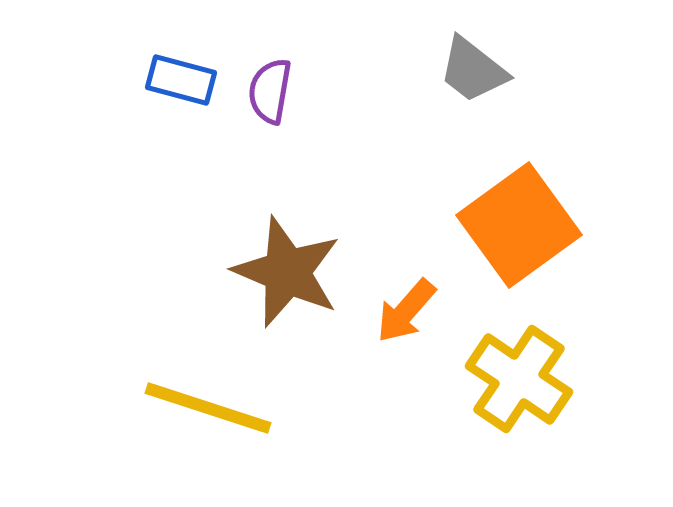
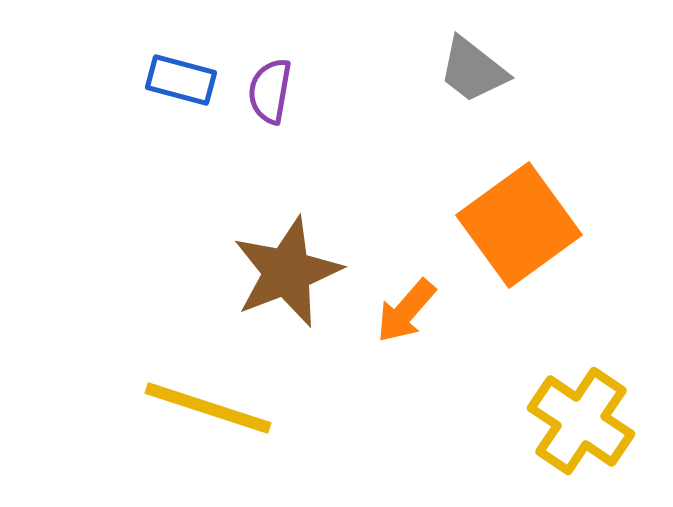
brown star: rotated 28 degrees clockwise
yellow cross: moved 62 px right, 42 px down
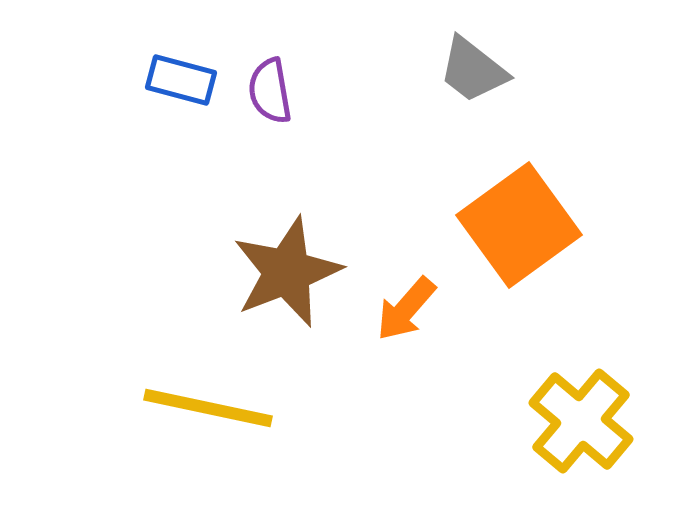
purple semicircle: rotated 20 degrees counterclockwise
orange arrow: moved 2 px up
yellow line: rotated 6 degrees counterclockwise
yellow cross: rotated 6 degrees clockwise
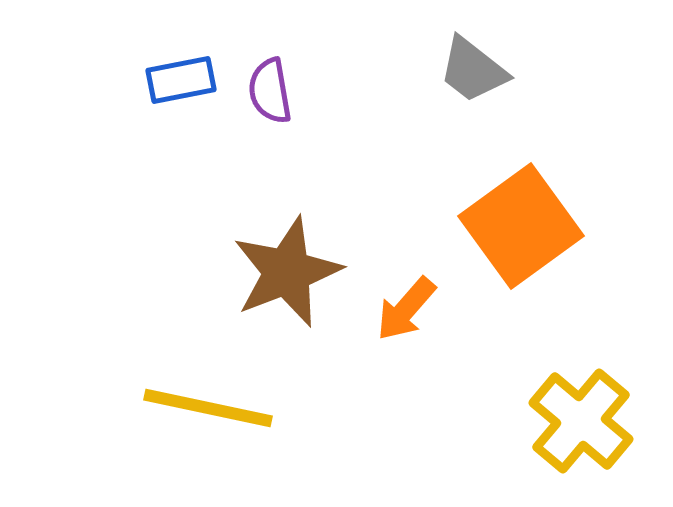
blue rectangle: rotated 26 degrees counterclockwise
orange square: moved 2 px right, 1 px down
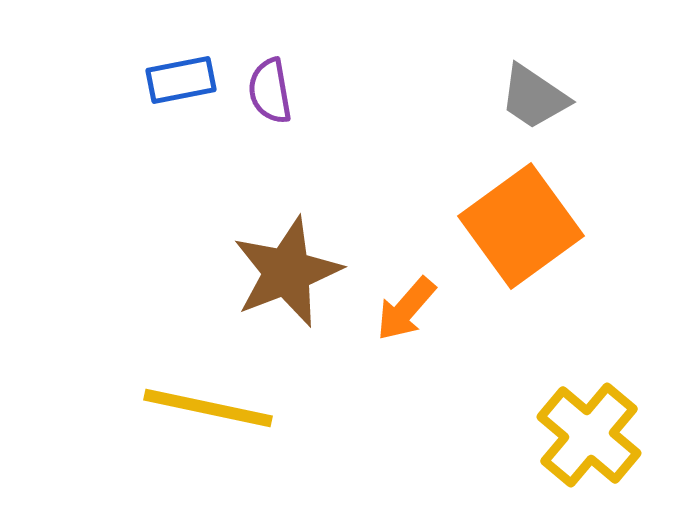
gray trapezoid: moved 61 px right, 27 px down; rotated 4 degrees counterclockwise
yellow cross: moved 8 px right, 14 px down
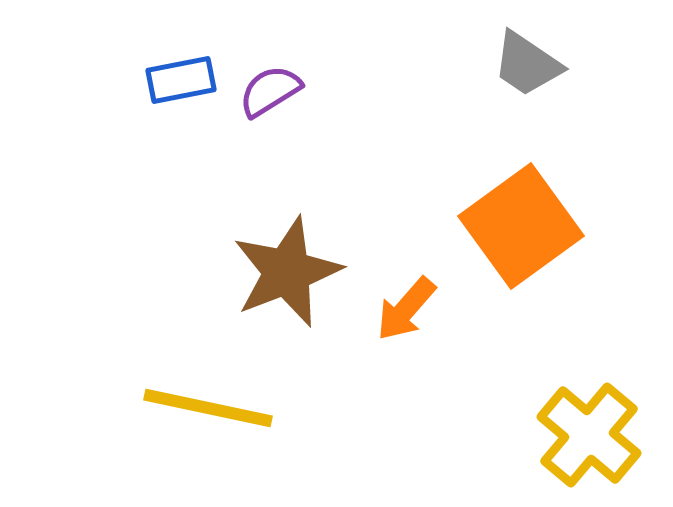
purple semicircle: rotated 68 degrees clockwise
gray trapezoid: moved 7 px left, 33 px up
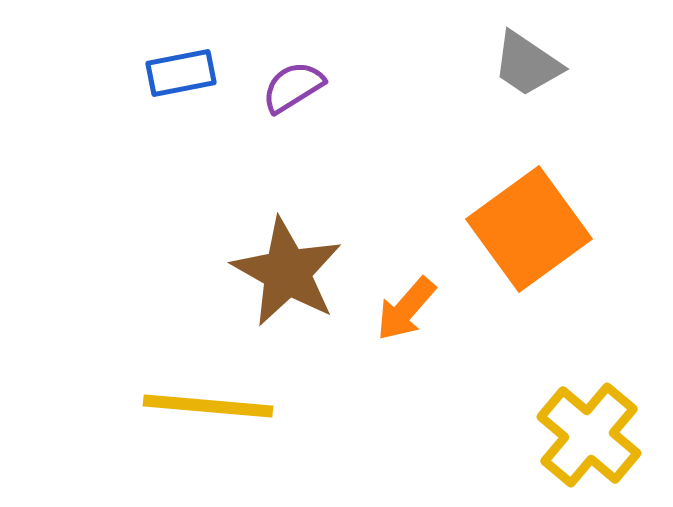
blue rectangle: moved 7 px up
purple semicircle: moved 23 px right, 4 px up
orange square: moved 8 px right, 3 px down
brown star: rotated 22 degrees counterclockwise
yellow line: moved 2 px up; rotated 7 degrees counterclockwise
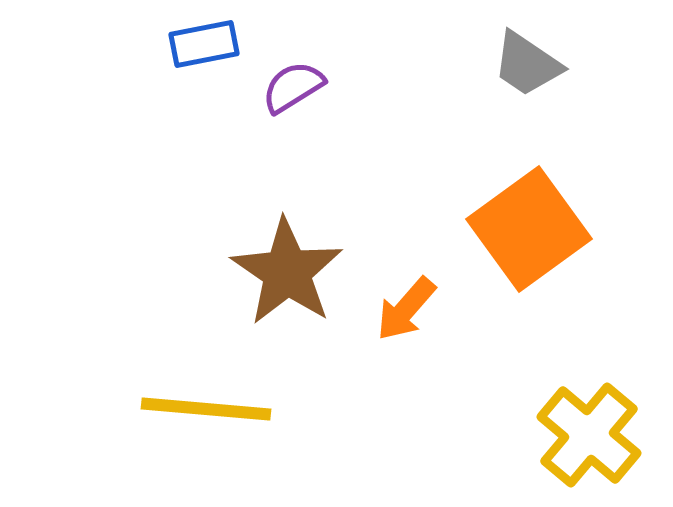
blue rectangle: moved 23 px right, 29 px up
brown star: rotated 5 degrees clockwise
yellow line: moved 2 px left, 3 px down
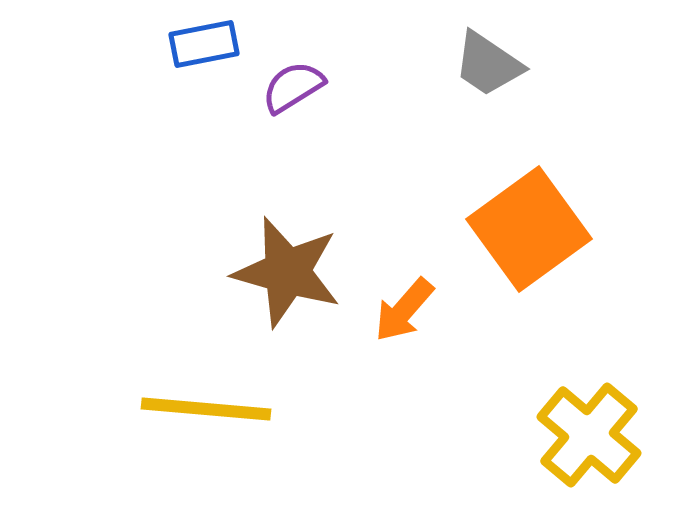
gray trapezoid: moved 39 px left
brown star: rotated 18 degrees counterclockwise
orange arrow: moved 2 px left, 1 px down
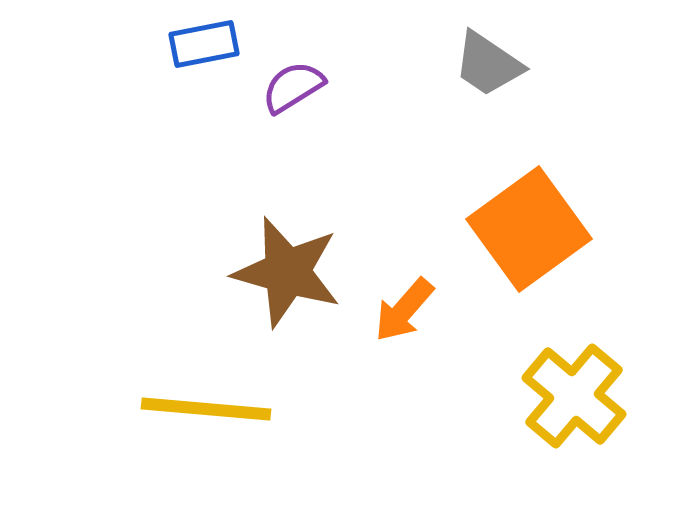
yellow cross: moved 15 px left, 39 px up
